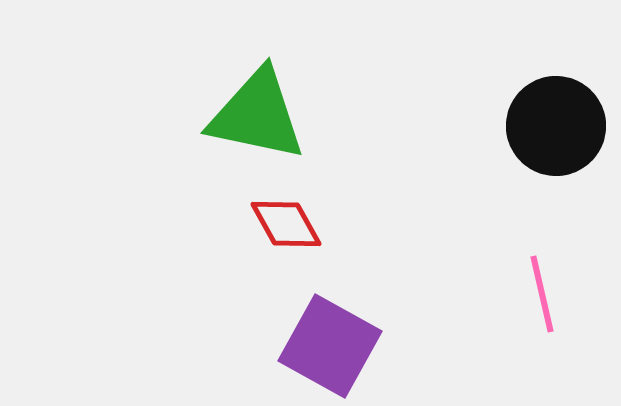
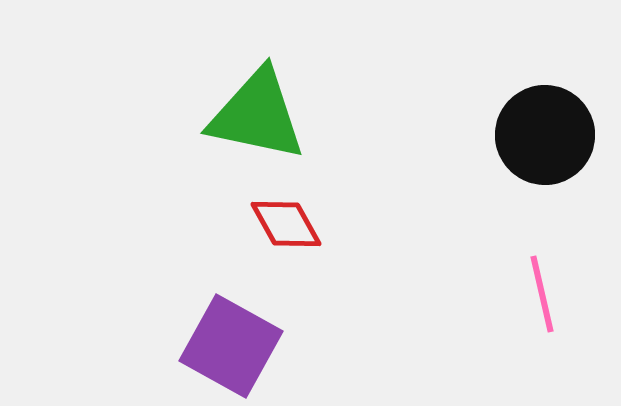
black circle: moved 11 px left, 9 px down
purple square: moved 99 px left
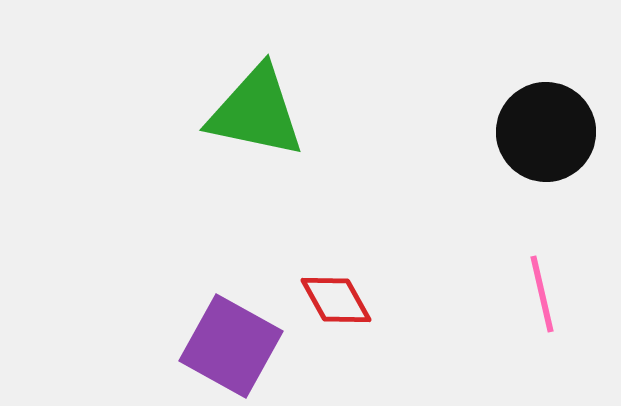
green triangle: moved 1 px left, 3 px up
black circle: moved 1 px right, 3 px up
red diamond: moved 50 px right, 76 px down
